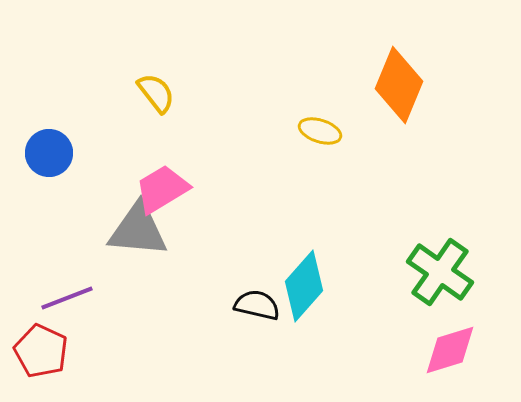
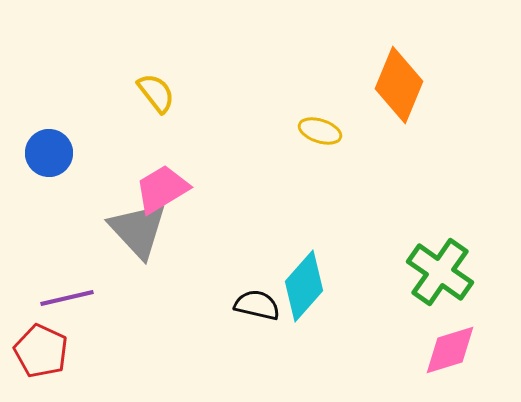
gray triangle: rotated 42 degrees clockwise
purple line: rotated 8 degrees clockwise
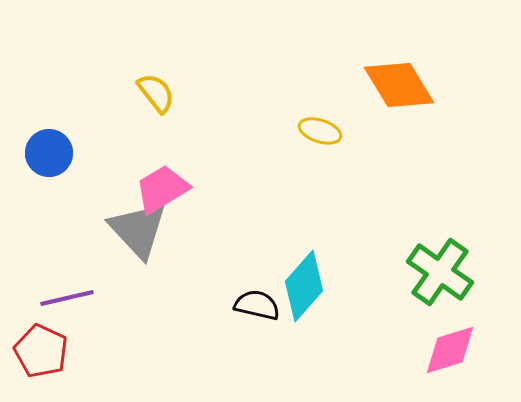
orange diamond: rotated 54 degrees counterclockwise
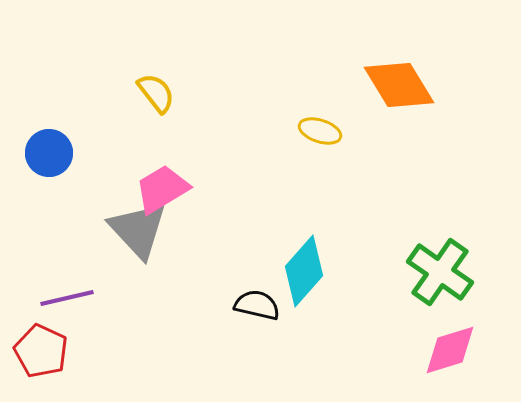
cyan diamond: moved 15 px up
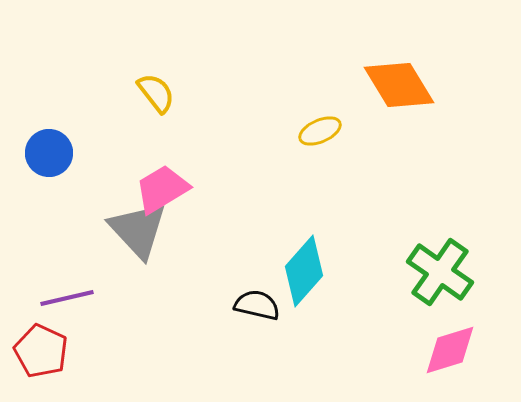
yellow ellipse: rotated 42 degrees counterclockwise
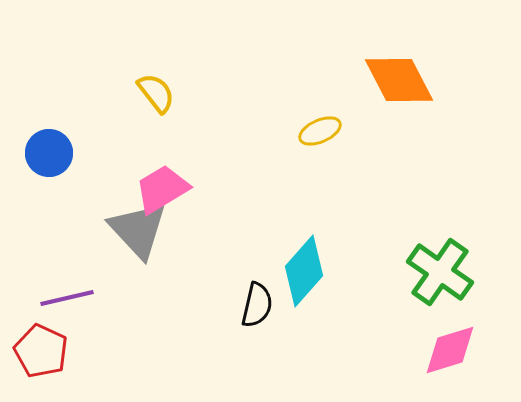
orange diamond: moved 5 px up; rotated 4 degrees clockwise
black semicircle: rotated 90 degrees clockwise
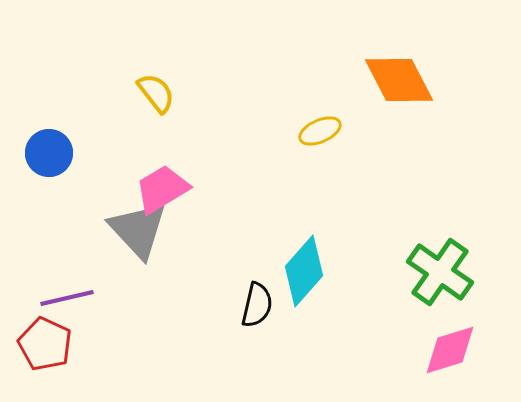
red pentagon: moved 4 px right, 7 px up
